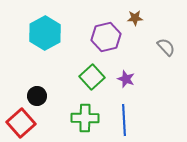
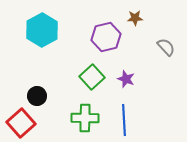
cyan hexagon: moved 3 px left, 3 px up
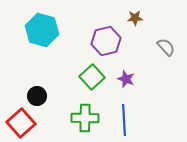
cyan hexagon: rotated 16 degrees counterclockwise
purple hexagon: moved 4 px down
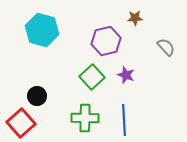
purple star: moved 4 px up
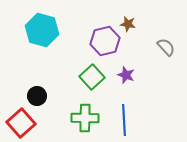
brown star: moved 7 px left, 6 px down; rotated 14 degrees clockwise
purple hexagon: moved 1 px left
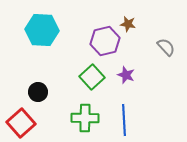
cyan hexagon: rotated 12 degrees counterclockwise
black circle: moved 1 px right, 4 px up
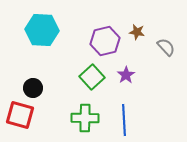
brown star: moved 9 px right, 8 px down
purple star: rotated 18 degrees clockwise
black circle: moved 5 px left, 4 px up
red square: moved 1 px left, 8 px up; rotated 32 degrees counterclockwise
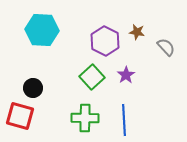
purple hexagon: rotated 20 degrees counterclockwise
red square: moved 1 px down
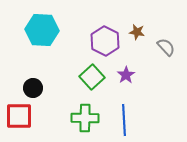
red square: moved 1 px left; rotated 16 degrees counterclockwise
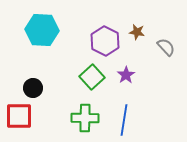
blue line: rotated 12 degrees clockwise
